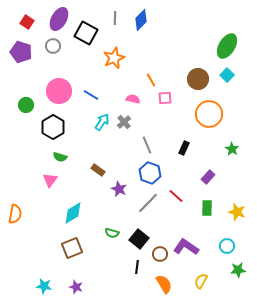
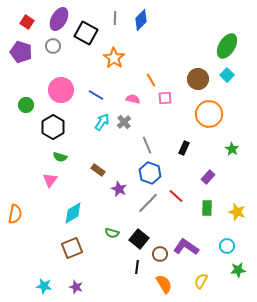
orange star at (114, 58): rotated 15 degrees counterclockwise
pink circle at (59, 91): moved 2 px right, 1 px up
blue line at (91, 95): moved 5 px right
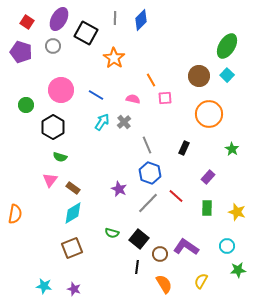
brown circle at (198, 79): moved 1 px right, 3 px up
brown rectangle at (98, 170): moved 25 px left, 18 px down
purple star at (76, 287): moved 2 px left, 2 px down
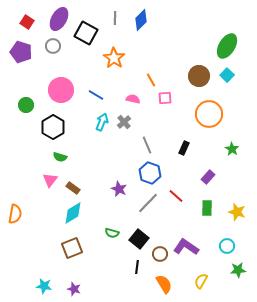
cyan arrow at (102, 122): rotated 12 degrees counterclockwise
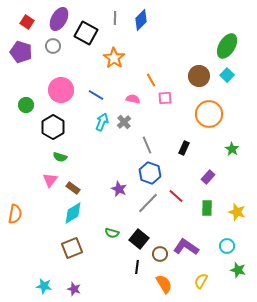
green star at (238, 270): rotated 21 degrees clockwise
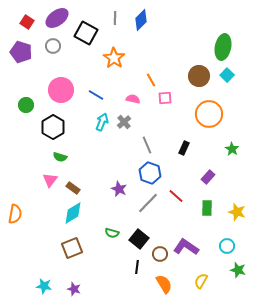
purple ellipse at (59, 19): moved 2 px left, 1 px up; rotated 25 degrees clockwise
green ellipse at (227, 46): moved 4 px left, 1 px down; rotated 20 degrees counterclockwise
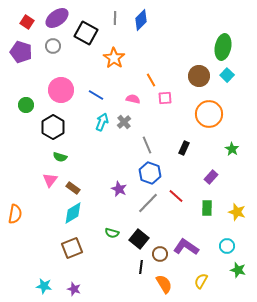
purple rectangle at (208, 177): moved 3 px right
black line at (137, 267): moved 4 px right
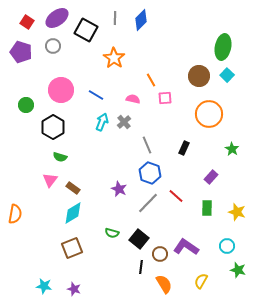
black square at (86, 33): moved 3 px up
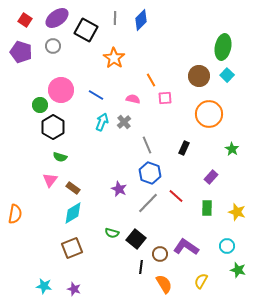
red square at (27, 22): moved 2 px left, 2 px up
green circle at (26, 105): moved 14 px right
black square at (139, 239): moved 3 px left
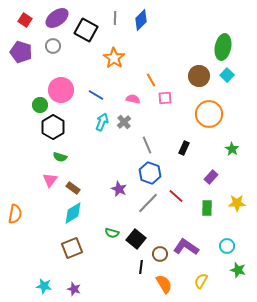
yellow star at (237, 212): moved 9 px up; rotated 18 degrees counterclockwise
